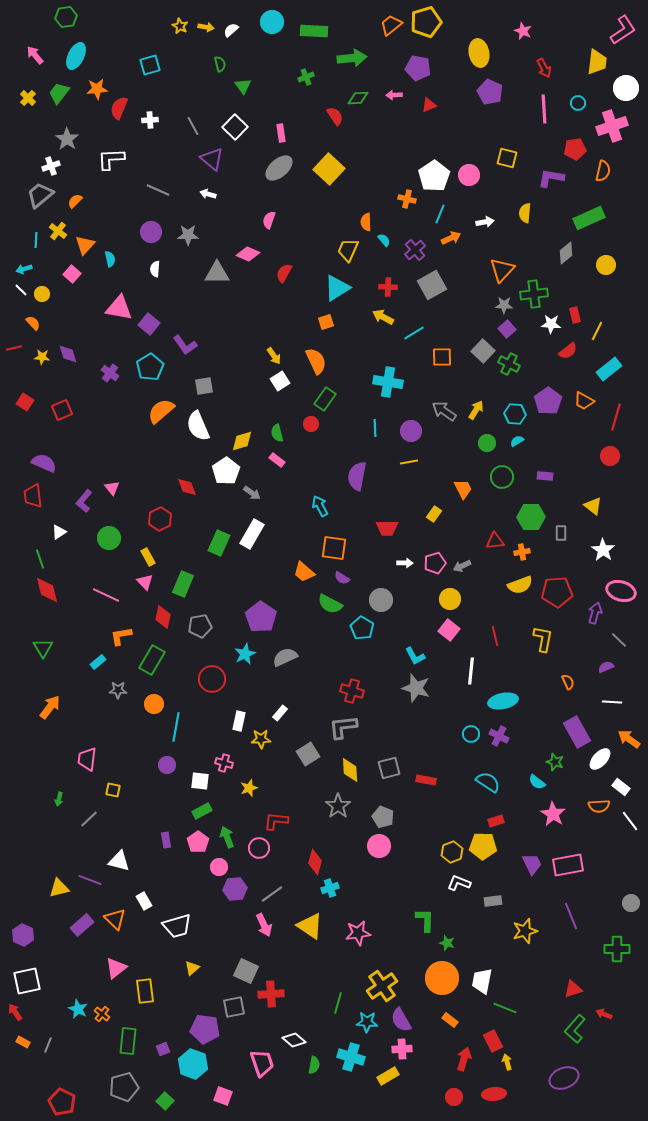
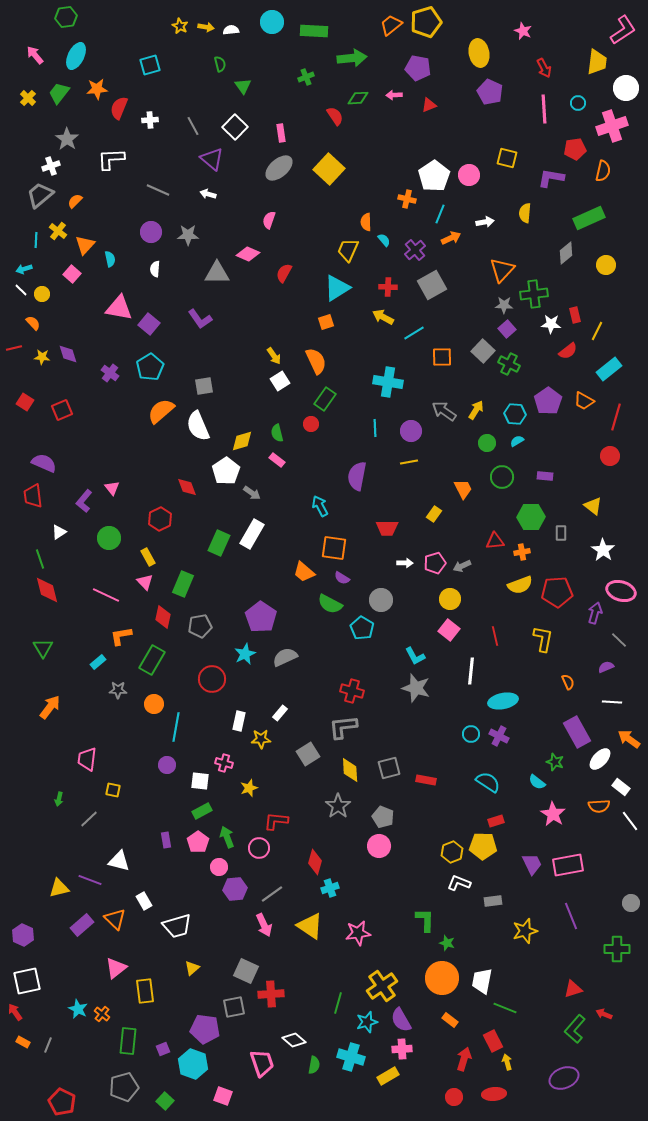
white semicircle at (231, 30): rotated 35 degrees clockwise
purple L-shape at (185, 345): moved 15 px right, 26 px up
cyan star at (367, 1022): rotated 20 degrees counterclockwise
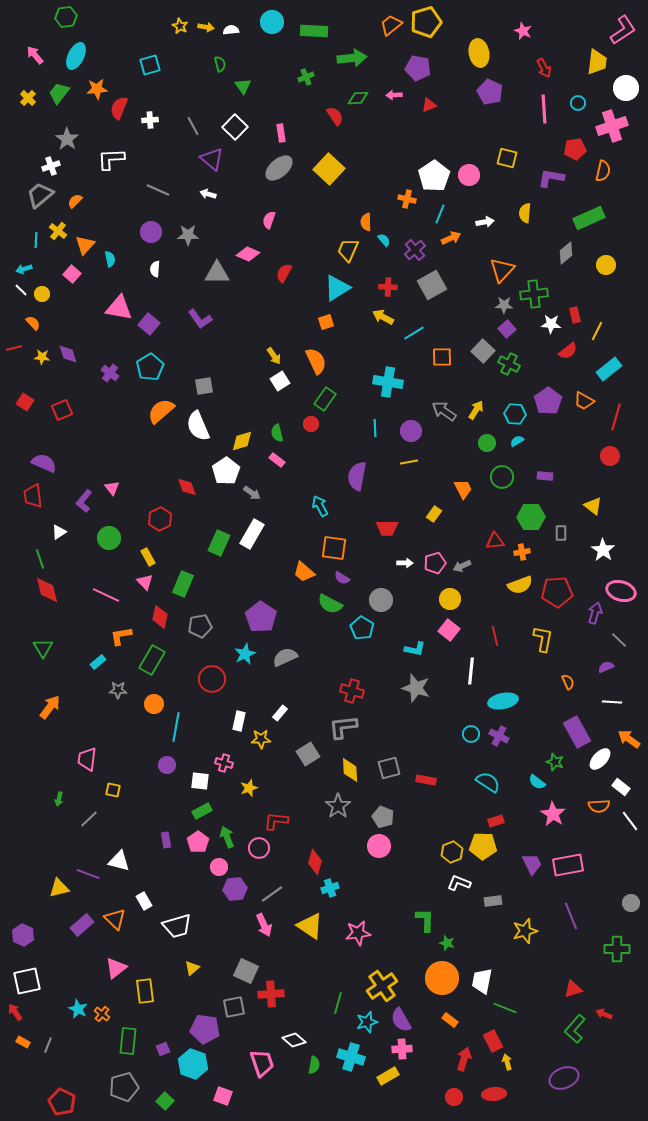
red diamond at (163, 617): moved 3 px left
cyan L-shape at (415, 656): moved 7 px up; rotated 50 degrees counterclockwise
purple line at (90, 880): moved 2 px left, 6 px up
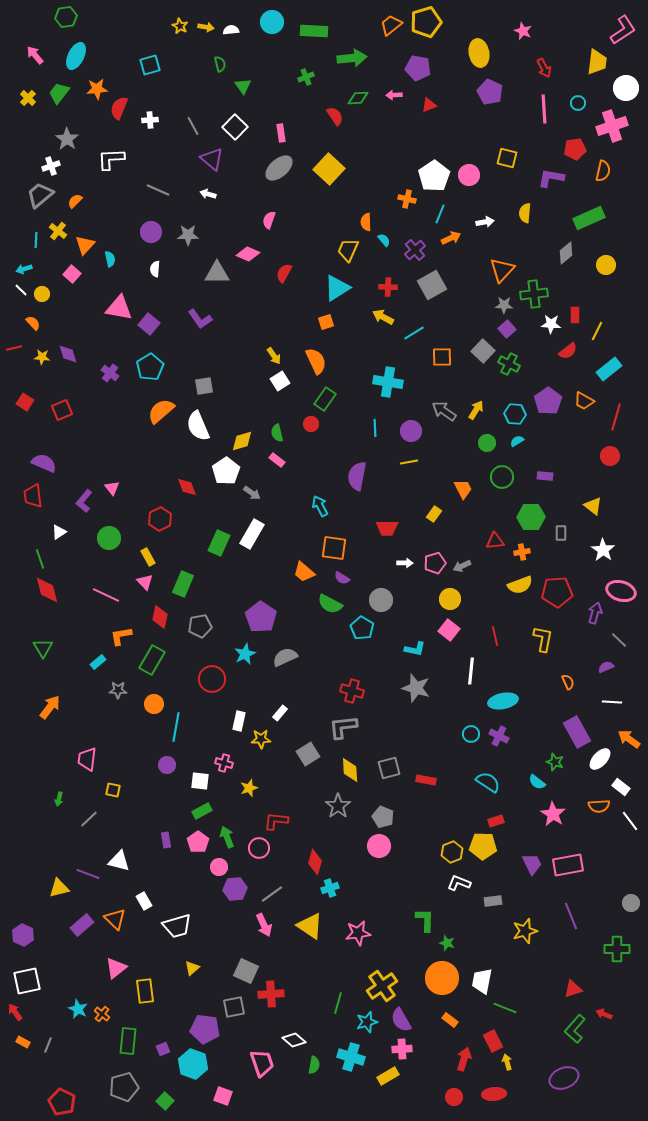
red rectangle at (575, 315): rotated 14 degrees clockwise
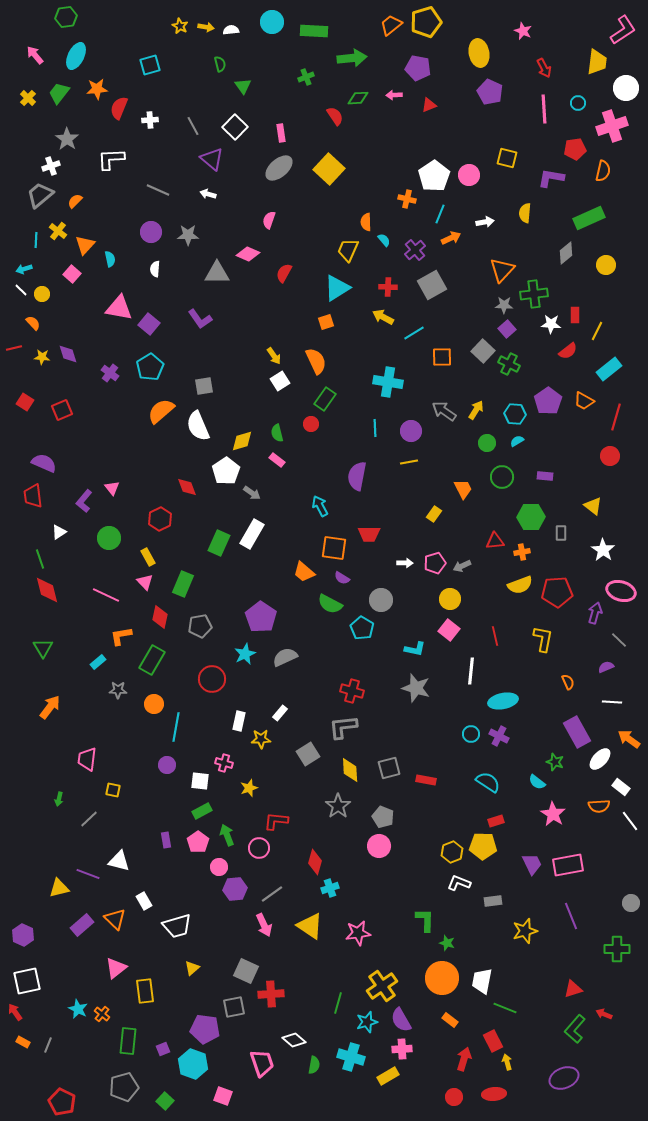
red trapezoid at (387, 528): moved 18 px left, 6 px down
green arrow at (227, 837): moved 2 px up
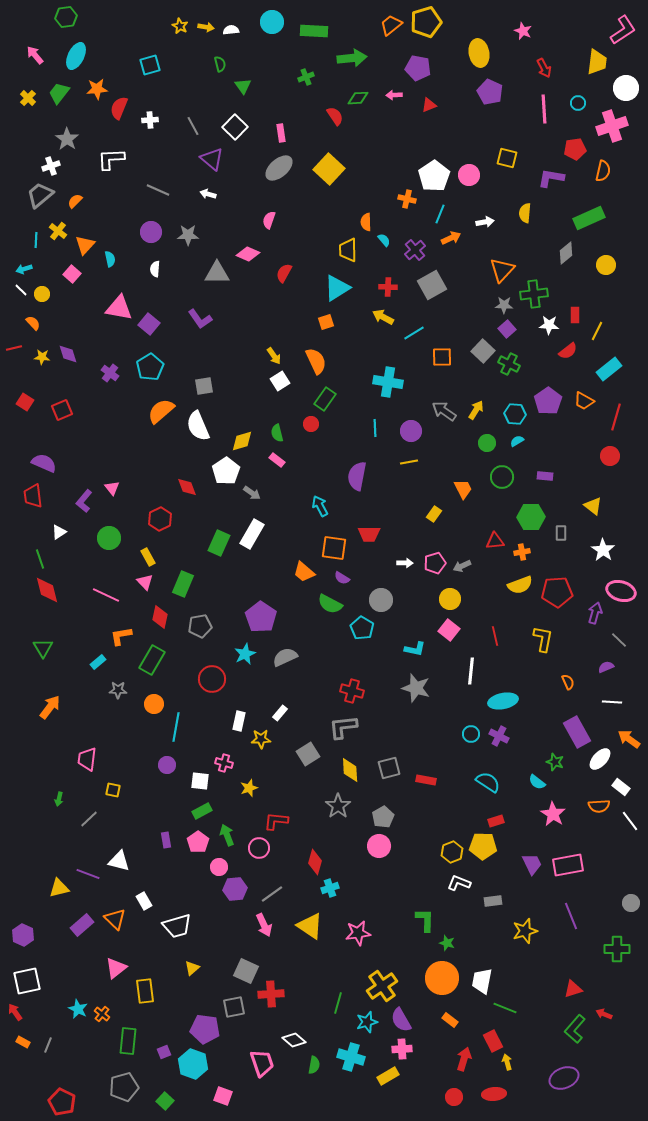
yellow trapezoid at (348, 250): rotated 25 degrees counterclockwise
white star at (551, 324): moved 2 px left, 1 px down
gray pentagon at (383, 817): rotated 20 degrees clockwise
purple square at (163, 1049): moved 1 px right, 3 px down
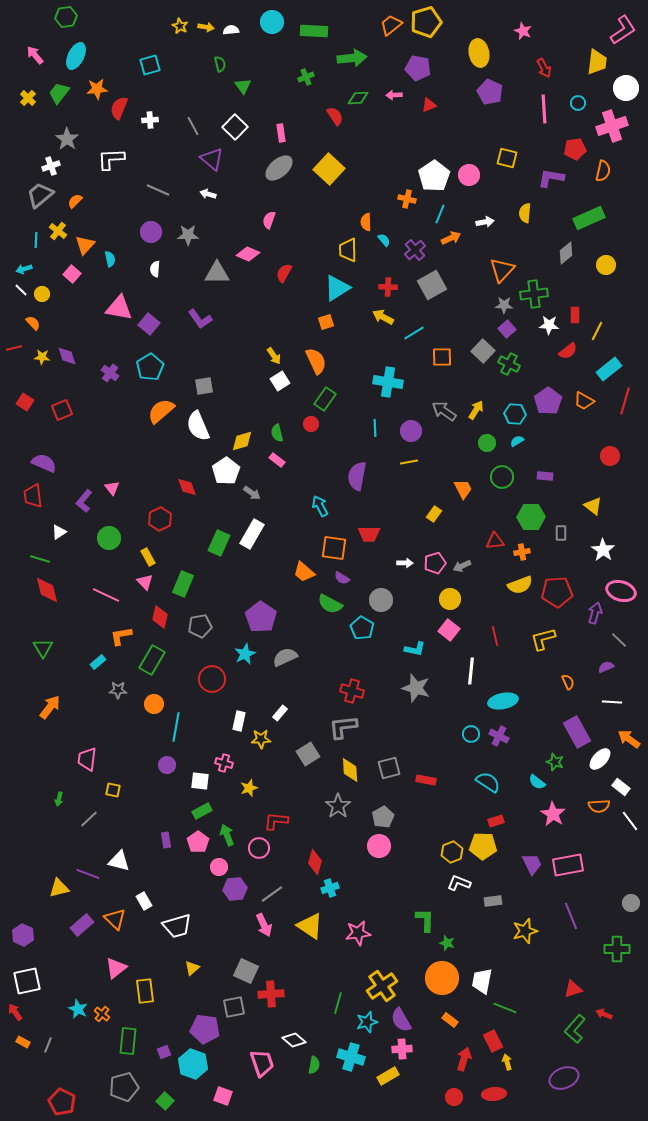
purple diamond at (68, 354): moved 1 px left, 2 px down
red line at (616, 417): moved 9 px right, 16 px up
green line at (40, 559): rotated 54 degrees counterclockwise
yellow L-shape at (543, 639): rotated 116 degrees counterclockwise
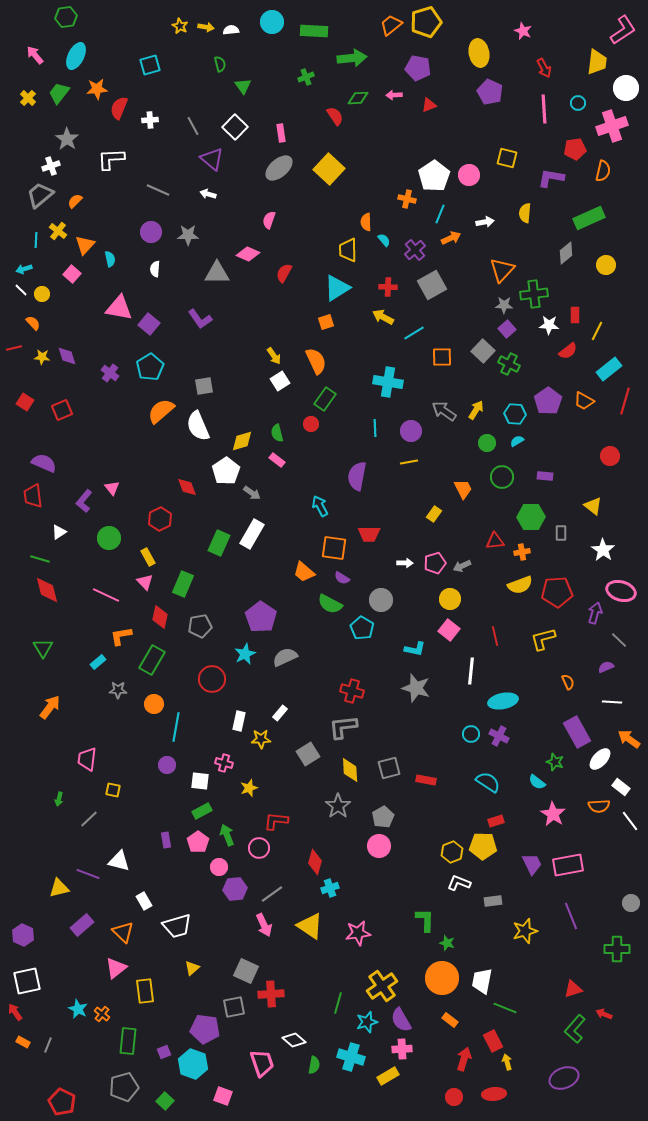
orange triangle at (115, 919): moved 8 px right, 13 px down
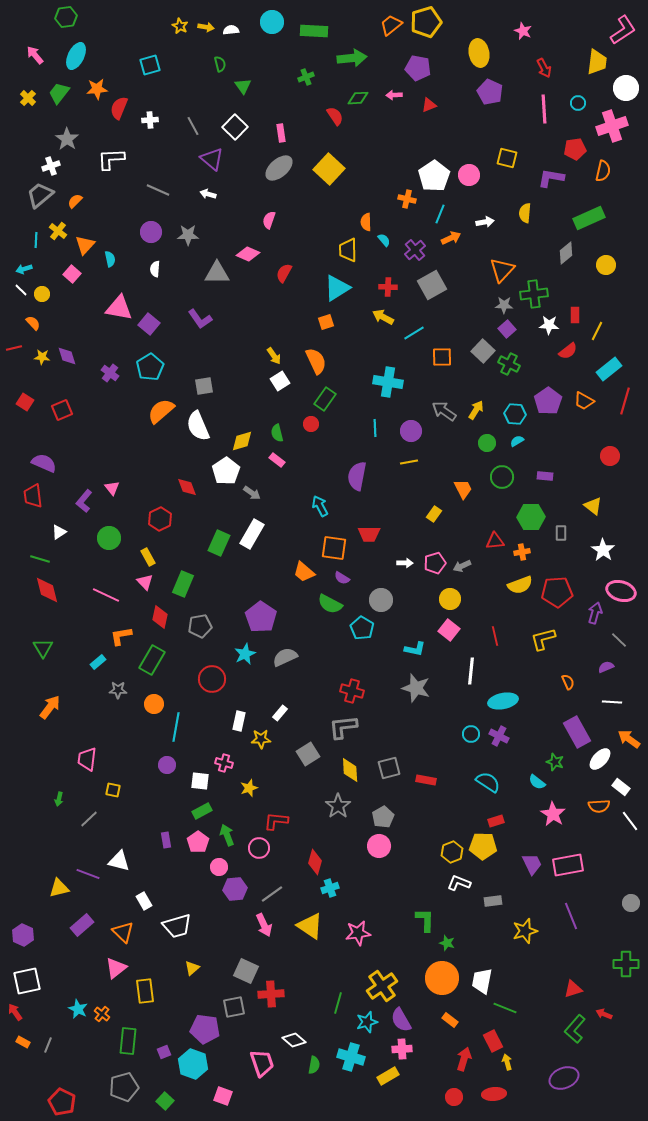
green cross at (617, 949): moved 9 px right, 15 px down
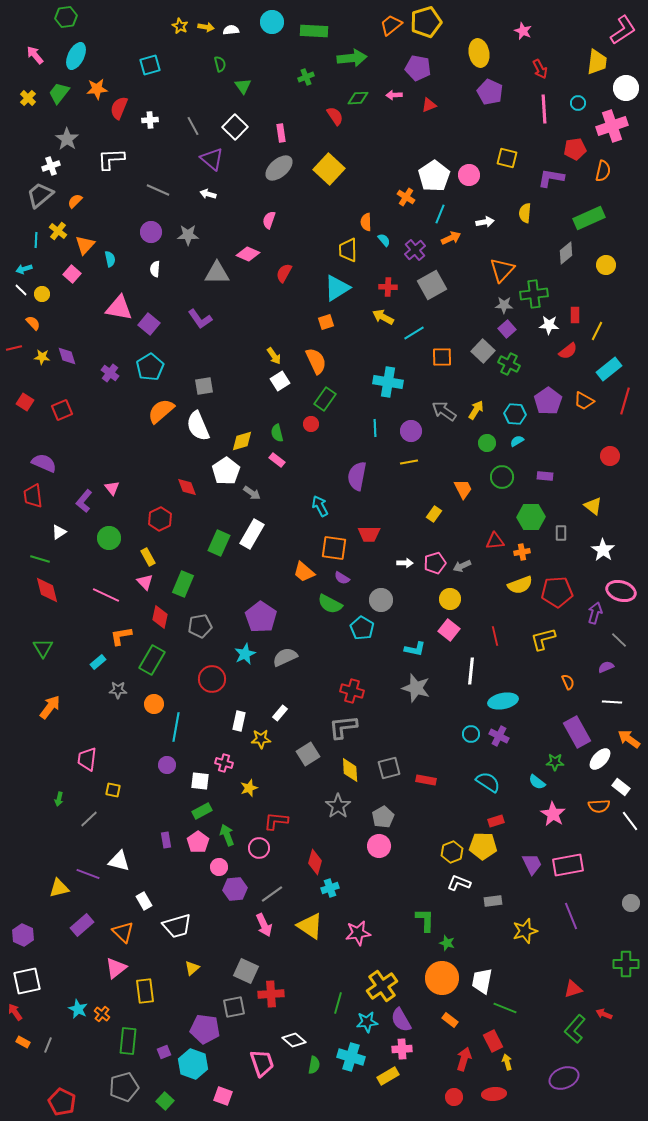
red arrow at (544, 68): moved 4 px left, 1 px down
orange cross at (407, 199): moved 1 px left, 2 px up; rotated 18 degrees clockwise
green star at (555, 762): rotated 18 degrees counterclockwise
cyan star at (367, 1022): rotated 10 degrees clockwise
